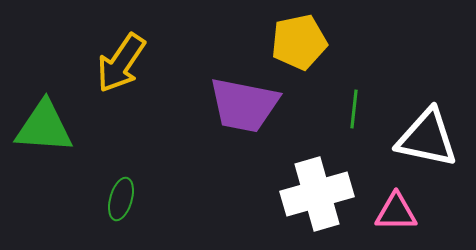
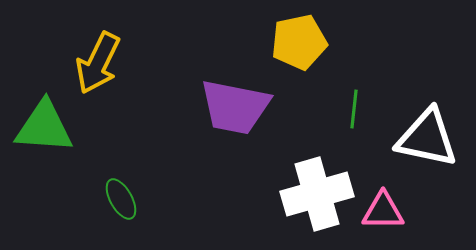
yellow arrow: moved 23 px left; rotated 8 degrees counterclockwise
purple trapezoid: moved 9 px left, 2 px down
green ellipse: rotated 45 degrees counterclockwise
pink triangle: moved 13 px left, 1 px up
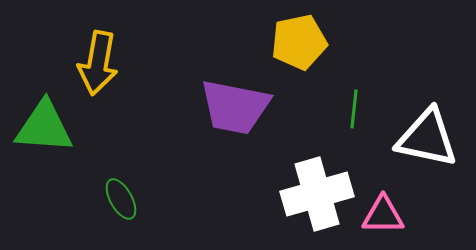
yellow arrow: rotated 16 degrees counterclockwise
pink triangle: moved 4 px down
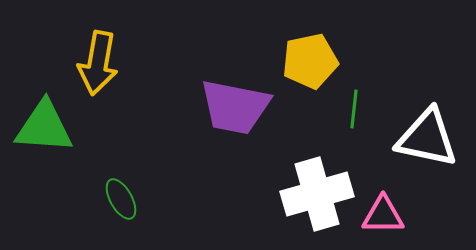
yellow pentagon: moved 11 px right, 19 px down
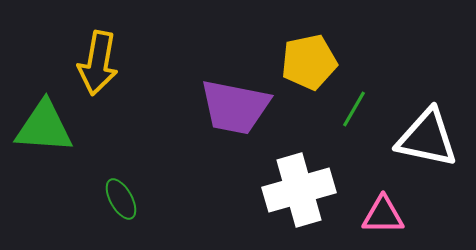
yellow pentagon: moved 1 px left, 1 px down
green line: rotated 24 degrees clockwise
white cross: moved 18 px left, 4 px up
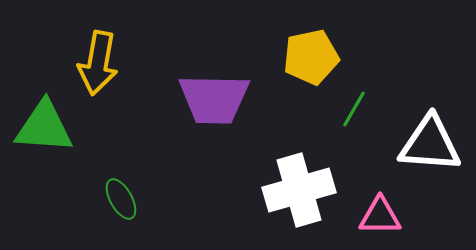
yellow pentagon: moved 2 px right, 5 px up
purple trapezoid: moved 21 px left, 8 px up; rotated 10 degrees counterclockwise
white triangle: moved 3 px right, 6 px down; rotated 8 degrees counterclockwise
pink triangle: moved 3 px left, 1 px down
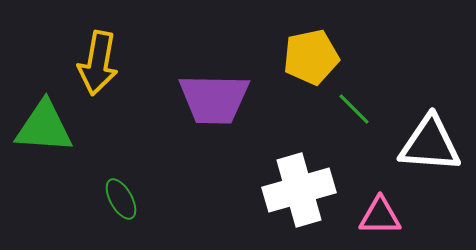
green line: rotated 75 degrees counterclockwise
